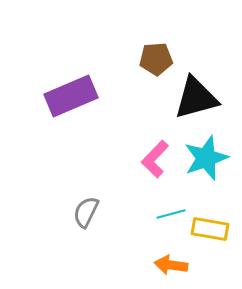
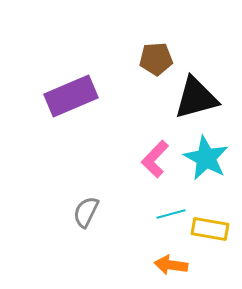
cyan star: rotated 24 degrees counterclockwise
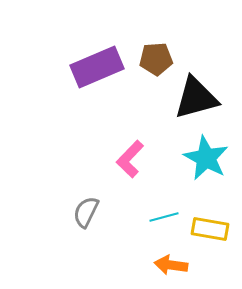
purple rectangle: moved 26 px right, 29 px up
pink L-shape: moved 25 px left
cyan line: moved 7 px left, 3 px down
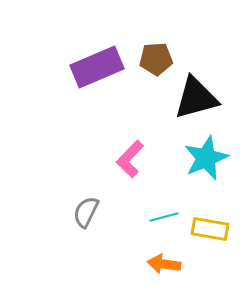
cyan star: rotated 21 degrees clockwise
orange arrow: moved 7 px left, 1 px up
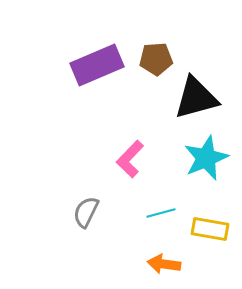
purple rectangle: moved 2 px up
cyan line: moved 3 px left, 4 px up
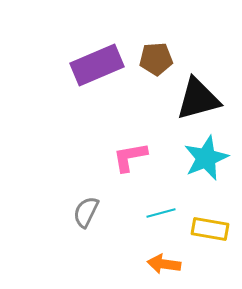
black triangle: moved 2 px right, 1 px down
pink L-shape: moved 2 px up; rotated 36 degrees clockwise
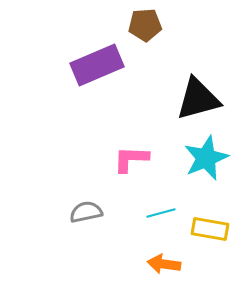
brown pentagon: moved 11 px left, 34 px up
pink L-shape: moved 1 px right, 2 px down; rotated 12 degrees clockwise
gray semicircle: rotated 52 degrees clockwise
